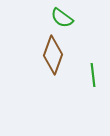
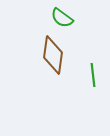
brown diamond: rotated 12 degrees counterclockwise
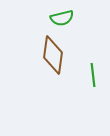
green semicircle: rotated 50 degrees counterclockwise
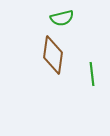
green line: moved 1 px left, 1 px up
